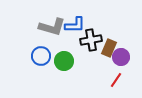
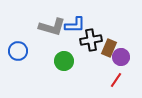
blue circle: moved 23 px left, 5 px up
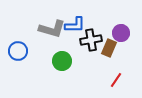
gray L-shape: moved 2 px down
purple circle: moved 24 px up
green circle: moved 2 px left
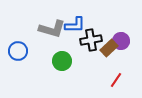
purple circle: moved 8 px down
brown rectangle: rotated 24 degrees clockwise
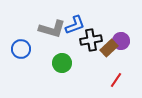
blue L-shape: rotated 20 degrees counterclockwise
blue circle: moved 3 px right, 2 px up
green circle: moved 2 px down
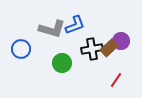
black cross: moved 1 px right, 9 px down
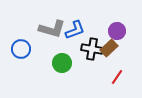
blue L-shape: moved 5 px down
purple circle: moved 4 px left, 10 px up
black cross: rotated 20 degrees clockwise
red line: moved 1 px right, 3 px up
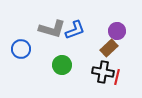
black cross: moved 11 px right, 23 px down
green circle: moved 2 px down
red line: rotated 21 degrees counterclockwise
